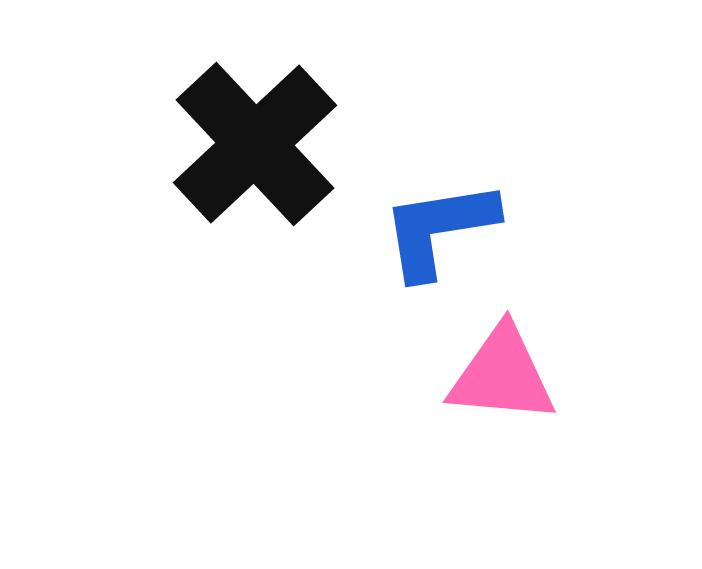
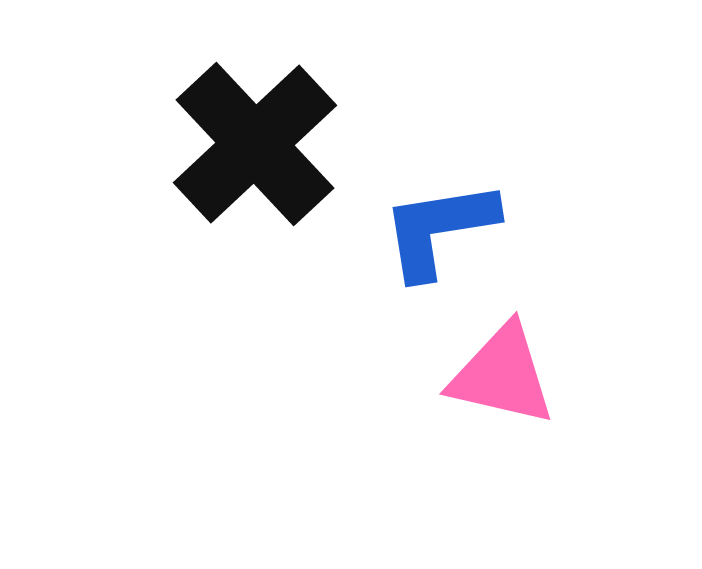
pink triangle: rotated 8 degrees clockwise
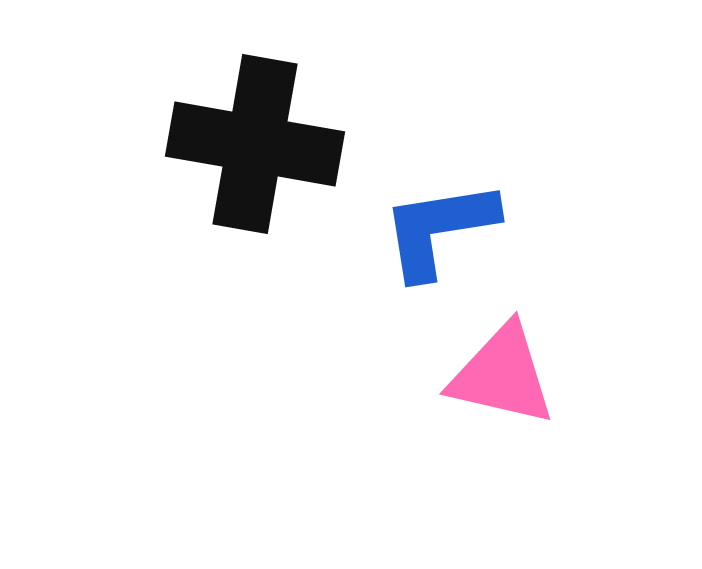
black cross: rotated 37 degrees counterclockwise
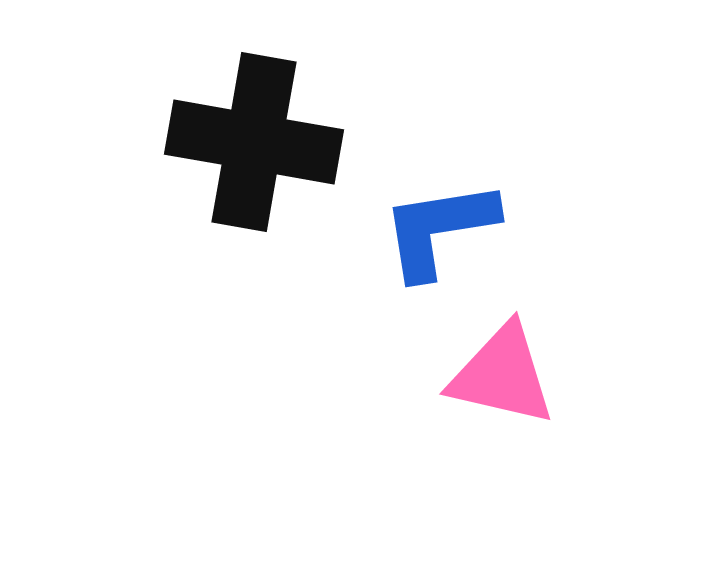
black cross: moved 1 px left, 2 px up
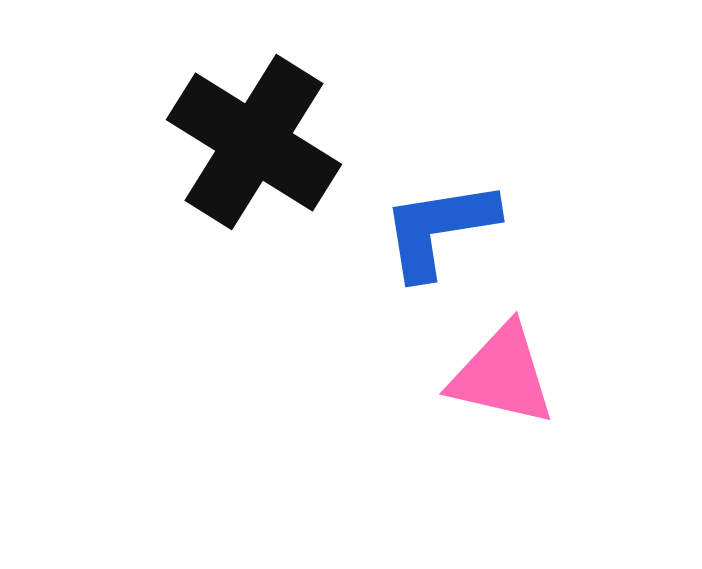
black cross: rotated 22 degrees clockwise
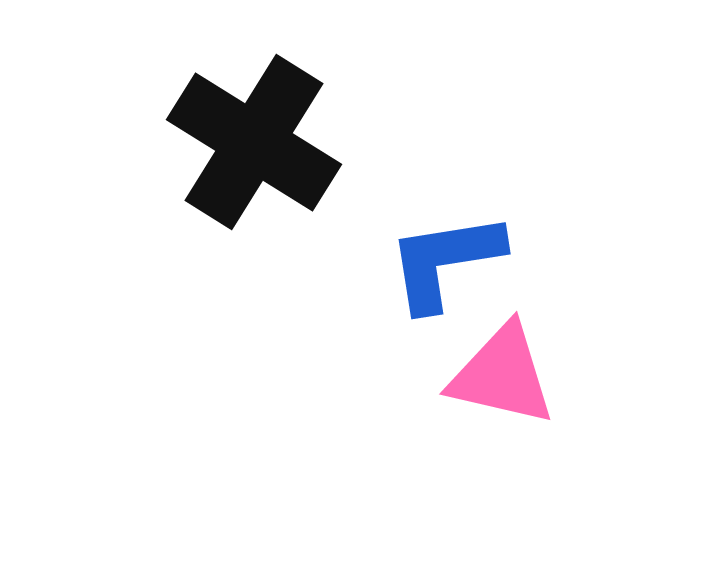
blue L-shape: moved 6 px right, 32 px down
